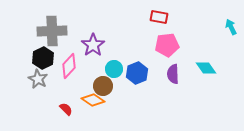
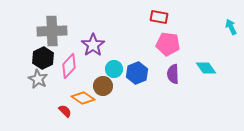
pink pentagon: moved 1 px right, 1 px up; rotated 15 degrees clockwise
orange diamond: moved 10 px left, 2 px up
red semicircle: moved 1 px left, 2 px down
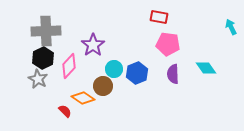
gray cross: moved 6 px left
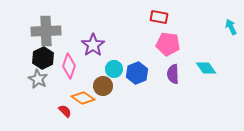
pink diamond: rotated 25 degrees counterclockwise
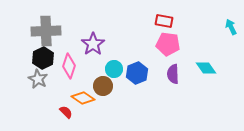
red rectangle: moved 5 px right, 4 px down
purple star: moved 1 px up
red semicircle: moved 1 px right, 1 px down
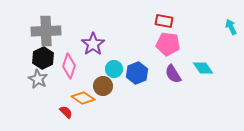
cyan diamond: moved 3 px left
purple semicircle: rotated 30 degrees counterclockwise
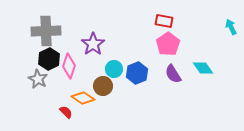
pink pentagon: rotated 30 degrees clockwise
black hexagon: moved 6 px right, 1 px down
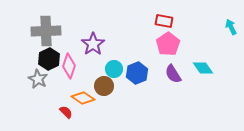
brown circle: moved 1 px right
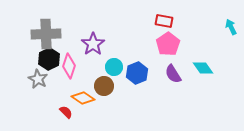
gray cross: moved 3 px down
cyan circle: moved 2 px up
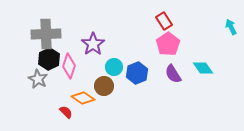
red rectangle: rotated 48 degrees clockwise
